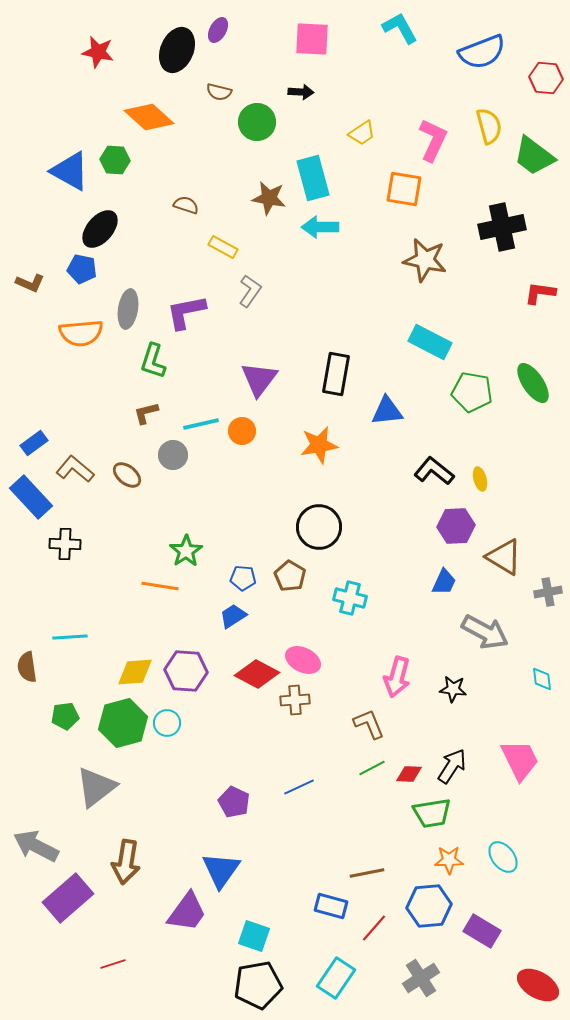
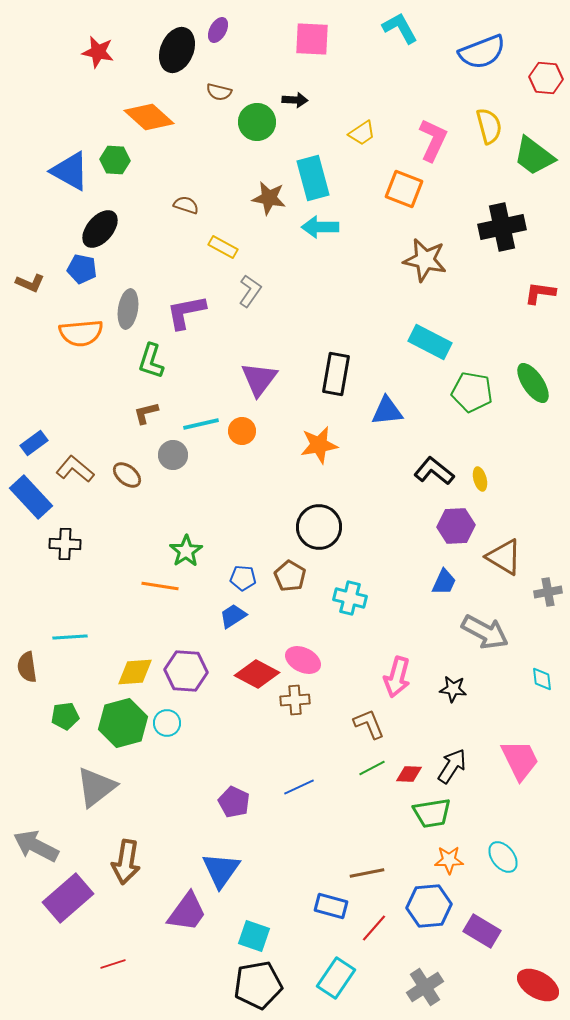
black arrow at (301, 92): moved 6 px left, 8 px down
orange square at (404, 189): rotated 12 degrees clockwise
green L-shape at (153, 361): moved 2 px left
gray cross at (421, 978): moved 4 px right, 9 px down
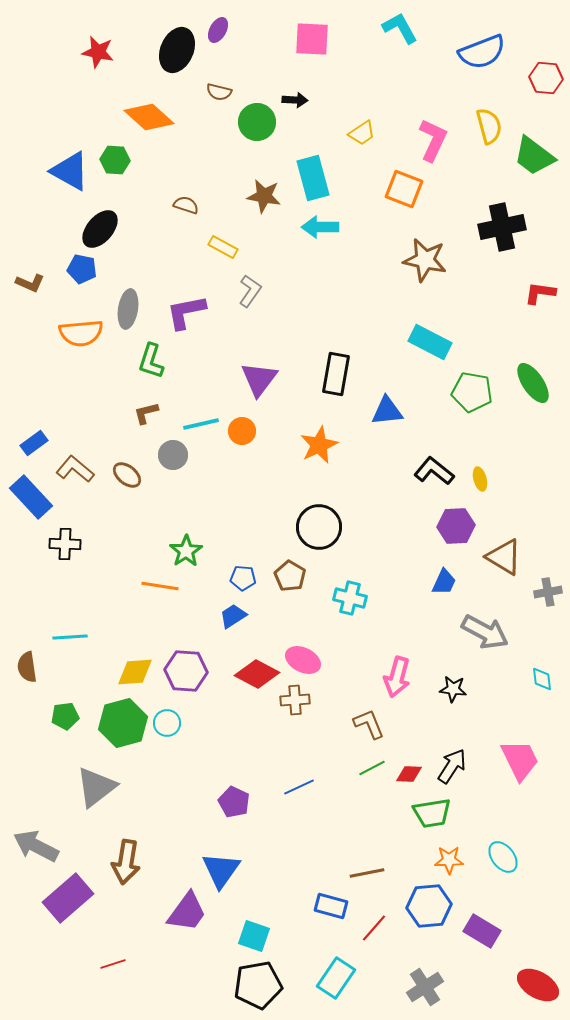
brown star at (269, 198): moved 5 px left, 2 px up
orange star at (319, 445): rotated 15 degrees counterclockwise
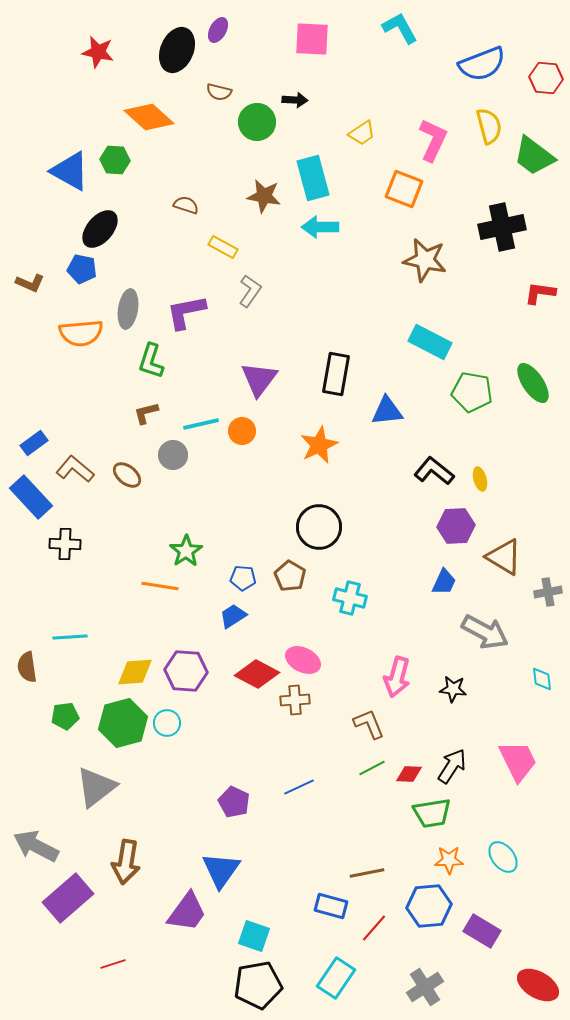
blue semicircle at (482, 52): moved 12 px down
pink trapezoid at (520, 760): moved 2 px left, 1 px down
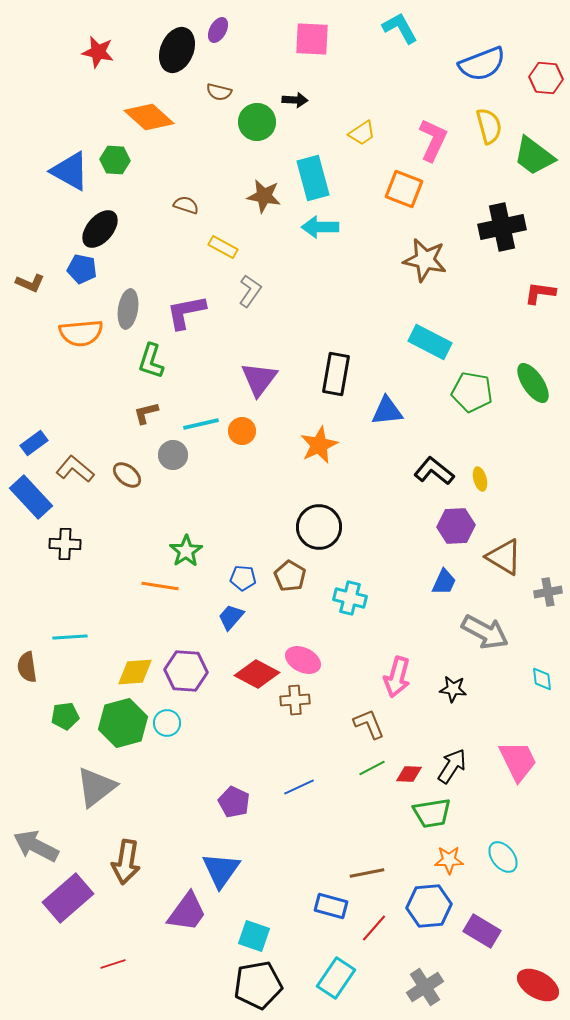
blue trapezoid at (233, 616): moved 2 px left, 1 px down; rotated 16 degrees counterclockwise
